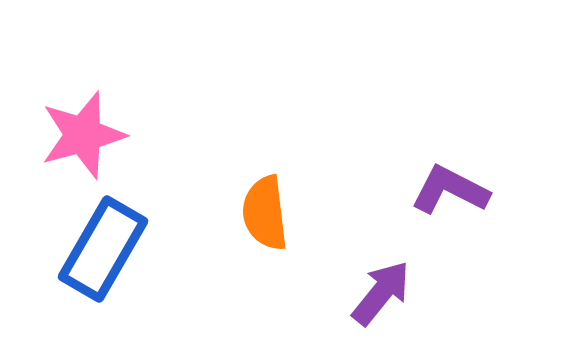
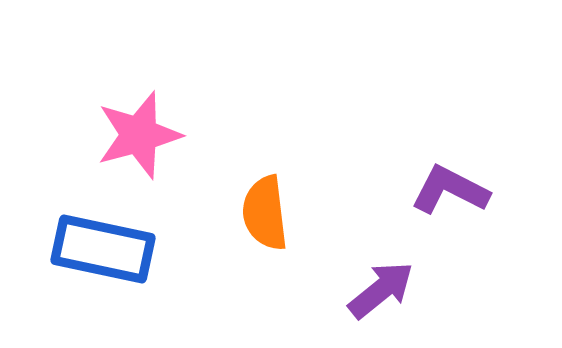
pink star: moved 56 px right
blue rectangle: rotated 72 degrees clockwise
purple arrow: moved 3 px up; rotated 12 degrees clockwise
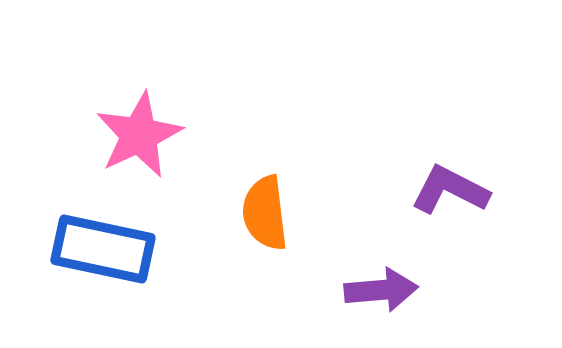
pink star: rotated 10 degrees counterclockwise
purple arrow: rotated 34 degrees clockwise
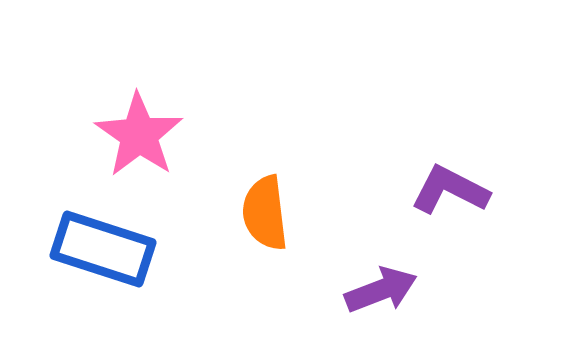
pink star: rotated 12 degrees counterclockwise
blue rectangle: rotated 6 degrees clockwise
purple arrow: rotated 16 degrees counterclockwise
